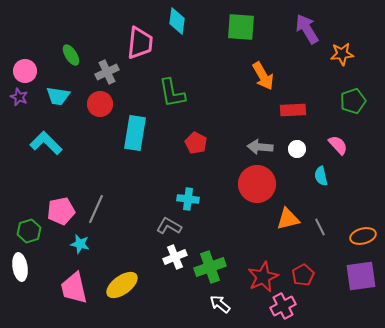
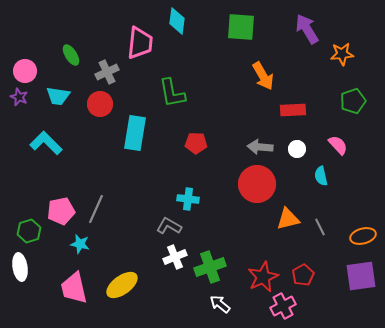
red pentagon at (196, 143): rotated 25 degrees counterclockwise
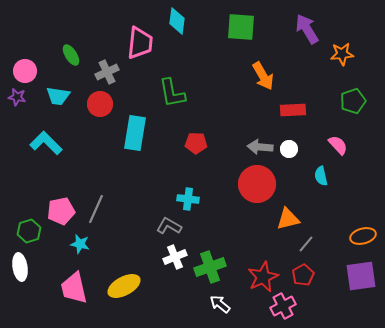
purple star at (19, 97): moved 2 px left; rotated 12 degrees counterclockwise
white circle at (297, 149): moved 8 px left
gray line at (320, 227): moved 14 px left, 17 px down; rotated 66 degrees clockwise
yellow ellipse at (122, 285): moved 2 px right, 1 px down; rotated 8 degrees clockwise
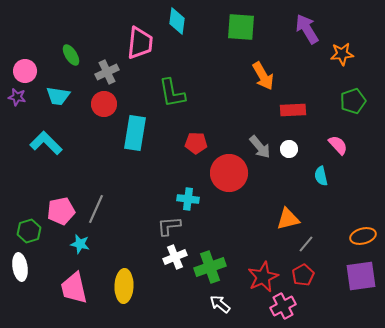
red circle at (100, 104): moved 4 px right
gray arrow at (260, 147): rotated 135 degrees counterclockwise
red circle at (257, 184): moved 28 px left, 11 px up
gray L-shape at (169, 226): rotated 35 degrees counterclockwise
yellow ellipse at (124, 286): rotated 60 degrees counterclockwise
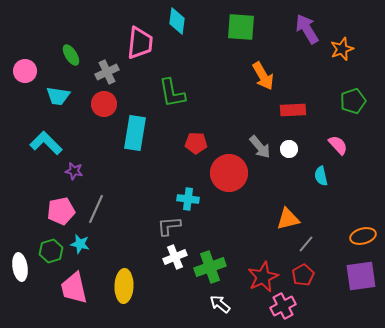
orange star at (342, 54): moved 5 px up; rotated 15 degrees counterclockwise
purple star at (17, 97): moved 57 px right, 74 px down
green hexagon at (29, 231): moved 22 px right, 20 px down
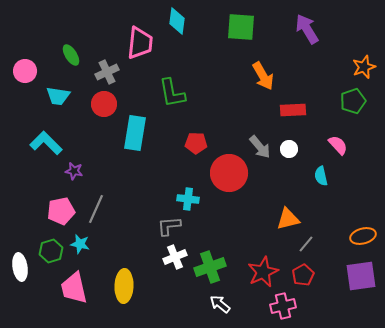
orange star at (342, 49): moved 22 px right, 18 px down
red star at (263, 277): moved 5 px up
pink cross at (283, 306): rotated 15 degrees clockwise
